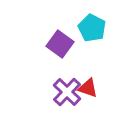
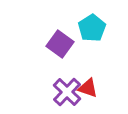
cyan pentagon: rotated 12 degrees clockwise
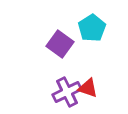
purple cross: rotated 20 degrees clockwise
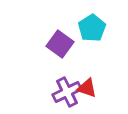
red triangle: moved 1 px left
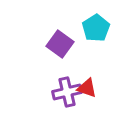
cyan pentagon: moved 4 px right
purple cross: rotated 12 degrees clockwise
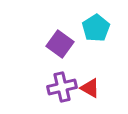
red triangle: moved 3 px right; rotated 10 degrees clockwise
purple cross: moved 5 px left, 5 px up
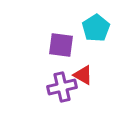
purple square: moved 1 px right, 1 px down; rotated 28 degrees counterclockwise
red triangle: moved 7 px left, 13 px up
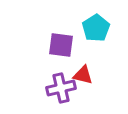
red triangle: rotated 15 degrees counterclockwise
purple cross: moved 1 px left, 1 px down
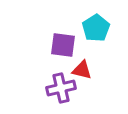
purple square: moved 2 px right
red triangle: moved 1 px left, 5 px up
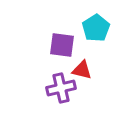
purple square: moved 1 px left
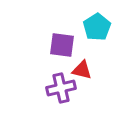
cyan pentagon: moved 1 px right, 1 px up
